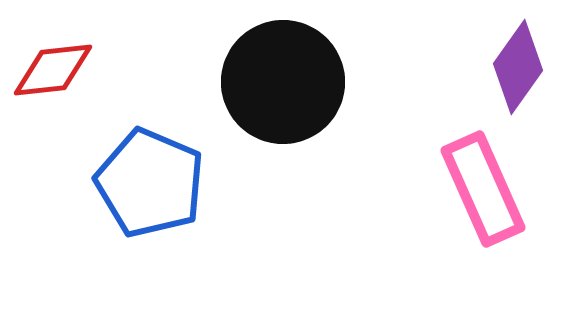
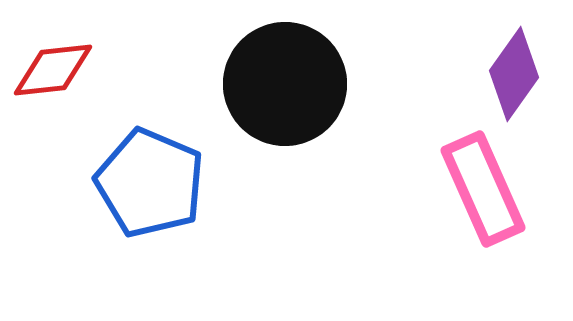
purple diamond: moved 4 px left, 7 px down
black circle: moved 2 px right, 2 px down
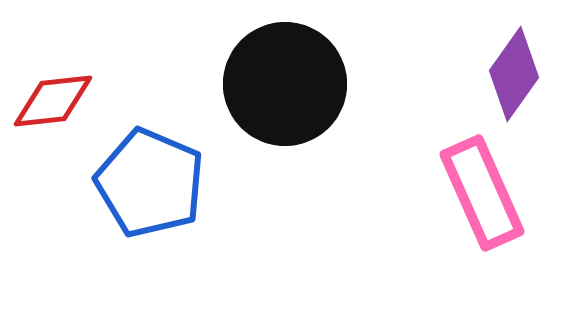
red diamond: moved 31 px down
pink rectangle: moved 1 px left, 4 px down
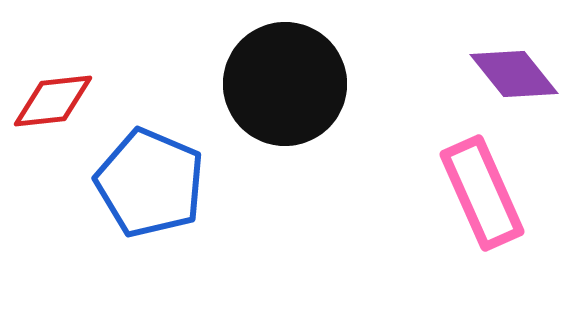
purple diamond: rotated 74 degrees counterclockwise
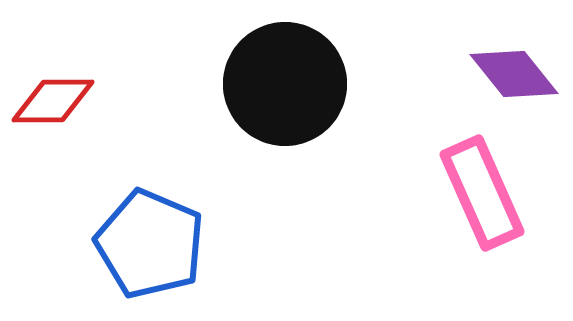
red diamond: rotated 6 degrees clockwise
blue pentagon: moved 61 px down
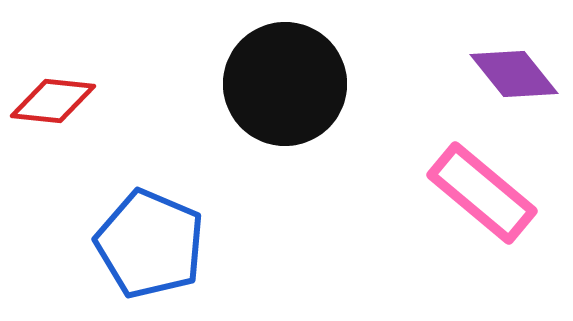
red diamond: rotated 6 degrees clockwise
pink rectangle: rotated 26 degrees counterclockwise
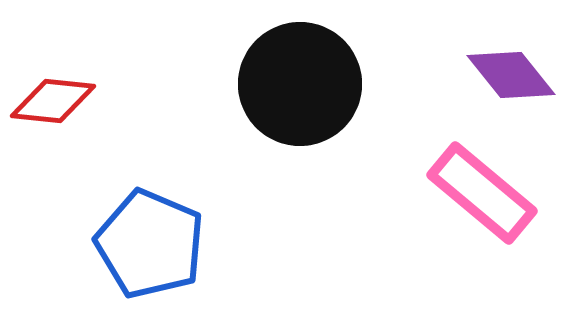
purple diamond: moved 3 px left, 1 px down
black circle: moved 15 px right
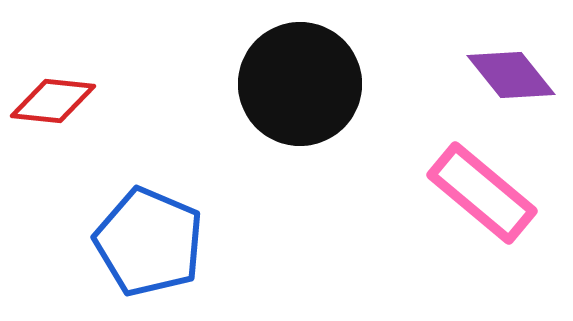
blue pentagon: moved 1 px left, 2 px up
